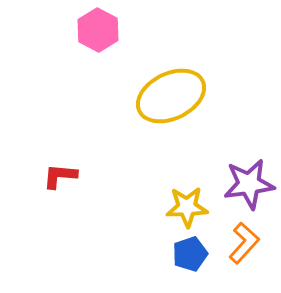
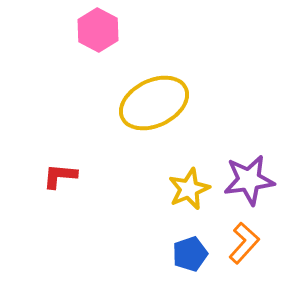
yellow ellipse: moved 17 px left, 7 px down
purple star: moved 4 px up
yellow star: moved 2 px right, 18 px up; rotated 21 degrees counterclockwise
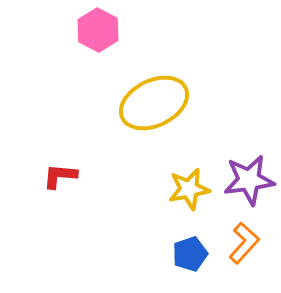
yellow star: rotated 12 degrees clockwise
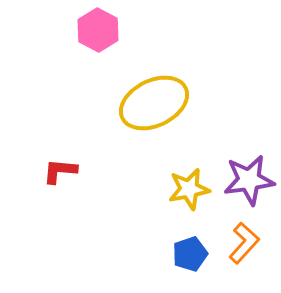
red L-shape: moved 5 px up
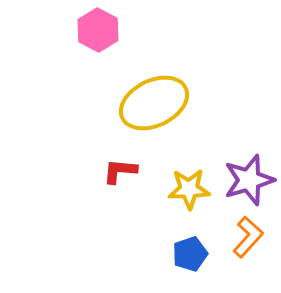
red L-shape: moved 60 px right
purple star: rotated 9 degrees counterclockwise
yellow star: rotated 9 degrees clockwise
orange L-shape: moved 4 px right, 6 px up
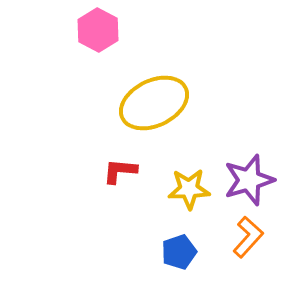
blue pentagon: moved 11 px left, 2 px up
